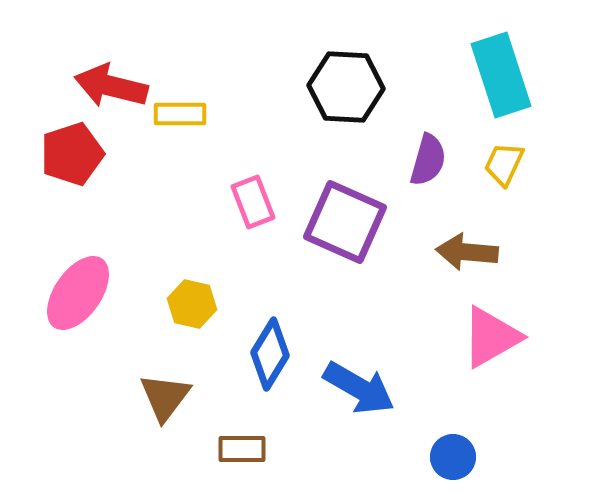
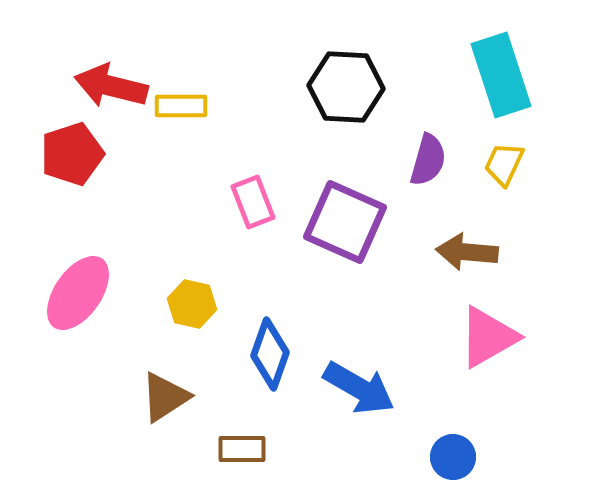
yellow rectangle: moved 1 px right, 8 px up
pink triangle: moved 3 px left
blue diamond: rotated 12 degrees counterclockwise
brown triangle: rotated 20 degrees clockwise
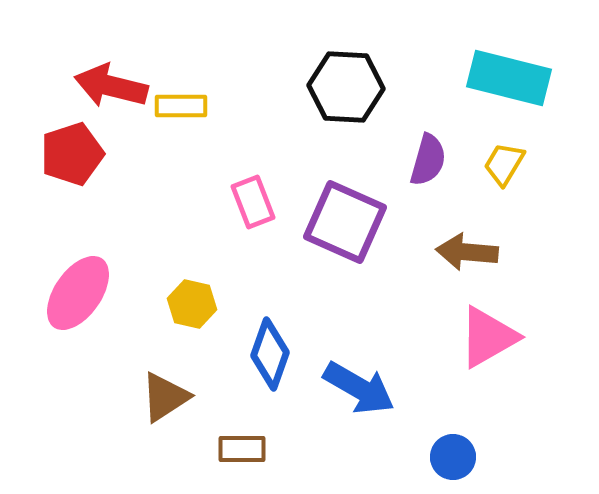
cyan rectangle: moved 8 px right, 3 px down; rotated 58 degrees counterclockwise
yellow trapezoid: rotated 6 degrees clockwise
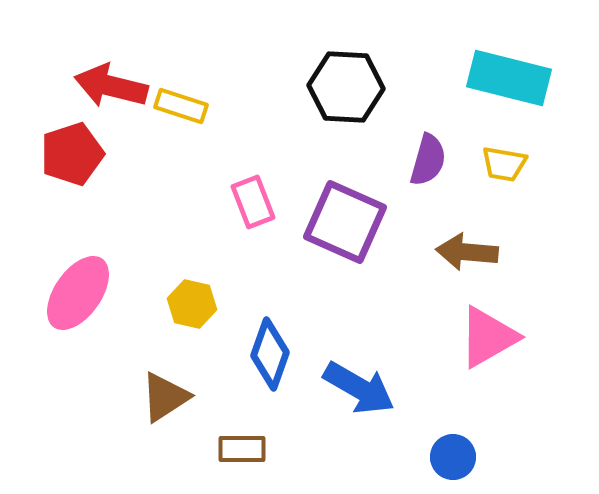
yellow rectangle: rotated 18 degrees clockwise
yellow trapezoid: rotated 111 degrees counterclockwise
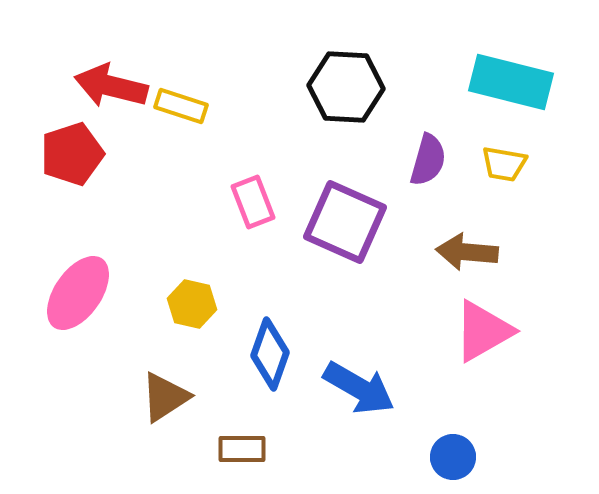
cyan rectangle: moved 2 px right, 4 px down
pink triangle: moved 5 px left, 6 px up
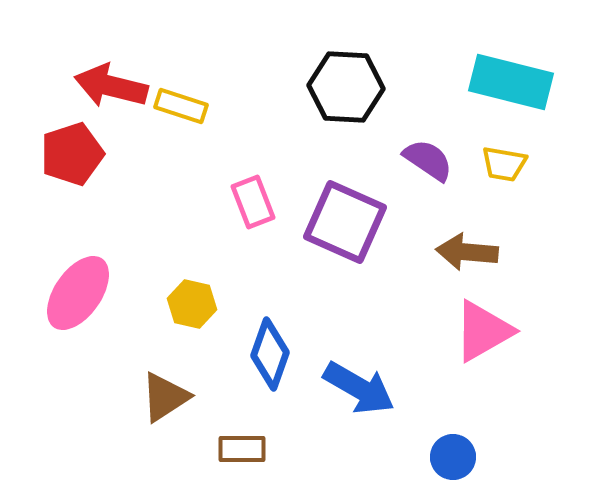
purple semicircle: rotated 72 degrees counterclockwise
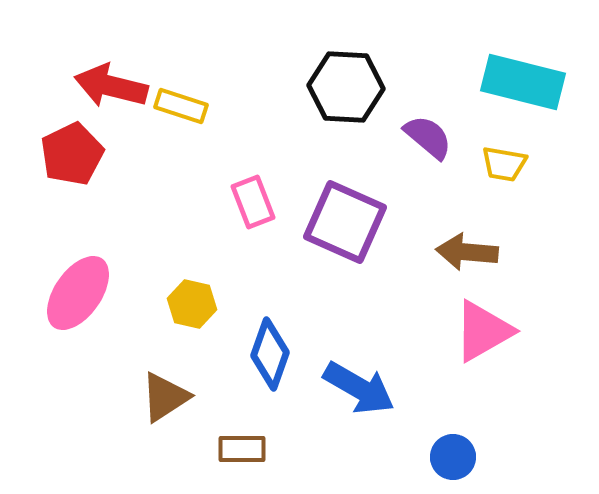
cyan rectangle: moved 12 px right
red pentagon: rotated 8 degrees counterclockwise
purple semicircle: moved 23 px up; rotated 6 degrees clockwise
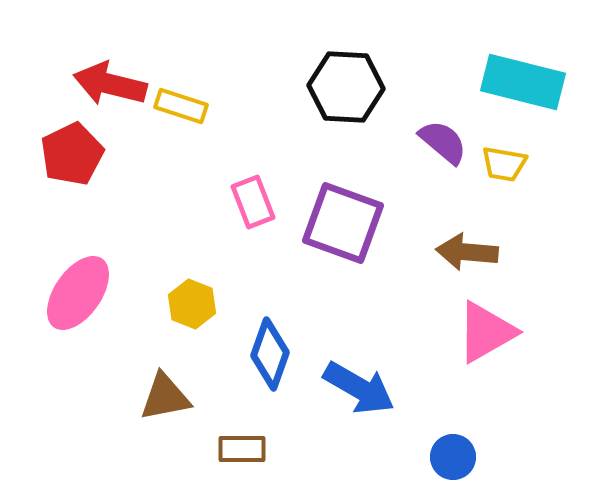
red arrow: moved 1 px left, 2 px up
purple semicircle: moved 15 px right, 5 px down
purple square: moved 2 px left, 1 px down; rotated 4 degrees counterclockwise
yellow hexagon: rotated 9 degrees clockwise
pink triangle: moved 3 px right, 1 px down
brown triangle: rotated 22 degrees clockwise
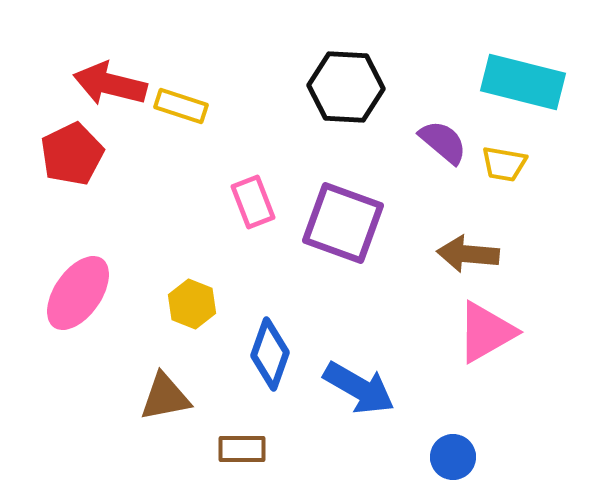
brown arrow: moved 1 px right, 2 px down
